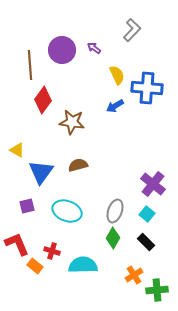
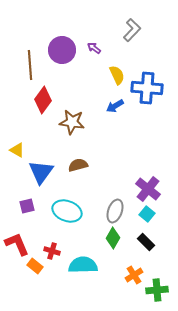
purple cross: moved 5 px left, 5 px down
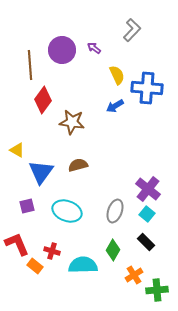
green diamond: moved 12 px down
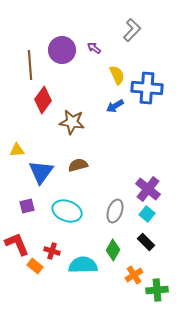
yellow triangle: rotated 35 degrees counterclockwise
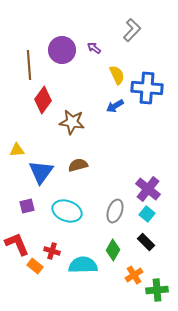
brown line: moved 1 px left
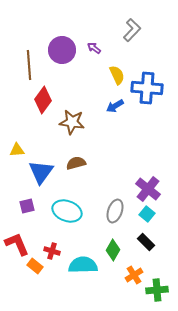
brown semicircle: moved 2 px left, 2 px up
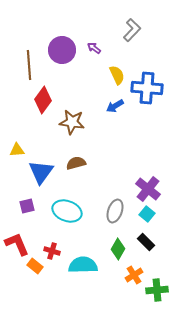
green diamond: moved 5 px right, 1 px up
